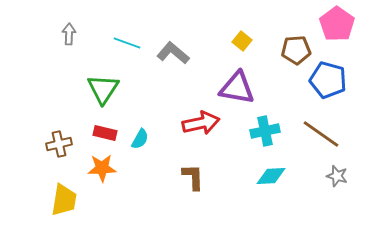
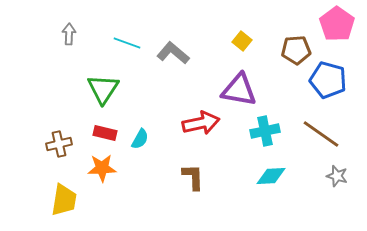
purple triangle: moved 2 px right, 2 px down
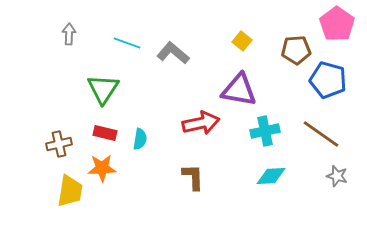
cyan semicircle: rotated 20 degrees counterclockwise
yellow trapezoid: moved 6 px right, 9 px up
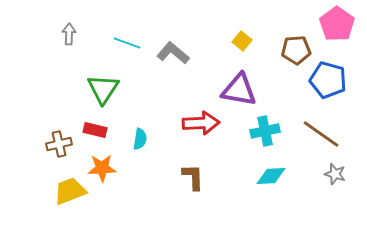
red arrow: rotated 9 degrees clockwise
red rectangle: moved 10 px left, 3 px up
gray star: moved 2 px left, 2 px up
yellow trapezoid: rotated 120 degrees counterclockwise
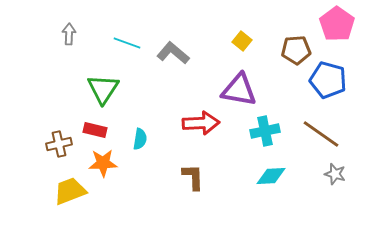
orange star: moved 1 px right, 5 px up
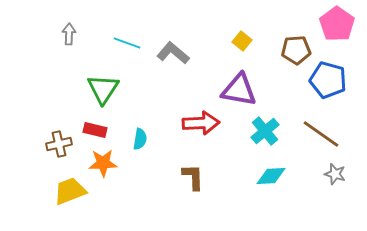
cyan cross: rotated 28 degrees counterclockwise
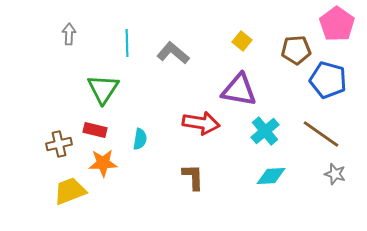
cyan line: rotated 68 degrees clockwise
red arrow: rotated 12 degrees clockwise
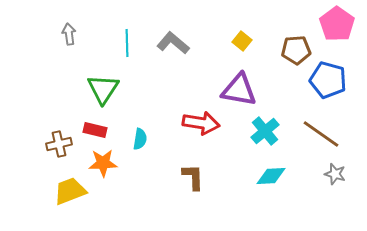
gray arrow: rotated 10 degrees counterclockwise
gray L-shape: moved 10 px up
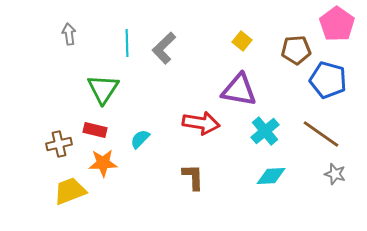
gray L-shape: moved 9 px left, 5 px down; rotated 84 degrees counterclockwise
cyan semicircle: rotated 145 degrees counterclockwise
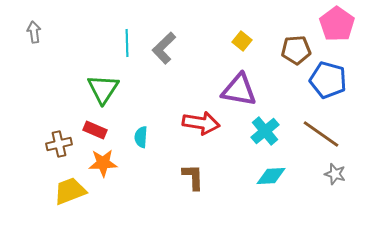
gray arrow: moved 35 px left, 2 px up
red rectangle: rotated 10 degrees clockwise
cyan semicircle: moved 1 px right, 2 px up; rotated 40 degrees counterclockwise
